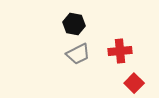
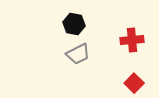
red cross: moved 12 px right, 11 px up
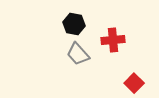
red cross: moved 19 px left
gray trapezoid: rotated 75 degrees clockwise
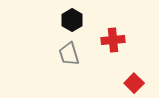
black hexagon: moved 2 px left, 4 px up; rotated 20 degrees clockwise
gray trapezoid: moved 9 px left; rotated 25 degrees clockwise
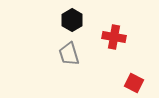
red cross: moved 1 px right, 3 px up; rotated 15 degrees clockwise
red square: rotated 18 degrees counterclockwise
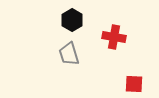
red square: moved 1 px down; rotated 24 degrees counterclockwise
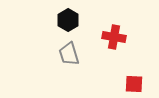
black hexagon: moved 4 px left
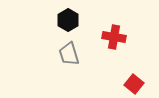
red square: rotated 36 degrees clockwise
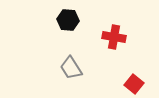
black hexagon: rotated 25 degrees counterclockwise
gray trapezoid: moved 2 px right, 14 px down; rotated 15 degrees counterclockwise
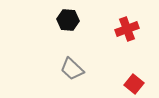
red cross: moved 13 px right, 8 px up; rotated 30 degrees counterclockwise
gray trapezoid: moved 1 px right, 1 px down; rotated 15 degrees counterclockwise
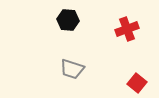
gray trapezoid: rotated 25 degrees counterclockwise
red square: moved 3 px right, 1 px up
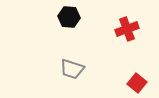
black hexagon: moved 1 px right, 3 px up
